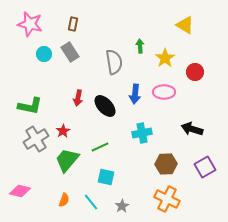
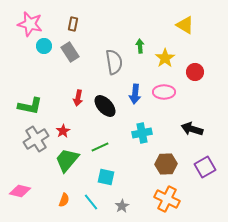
cyan circle: moved 8 px up
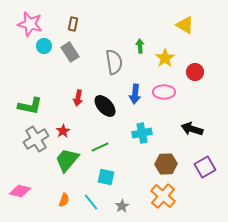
orange cross: moved 4 px left, 3 px up; rotated 15 degrees clockwise
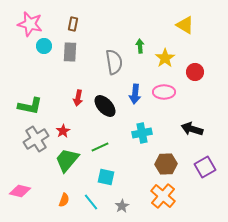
gray rectangle: rotated 36 degrees clockwise
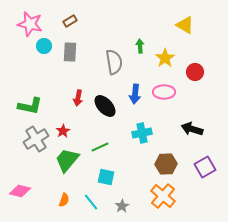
brown rectangle: moved 3 px left, 3 px up; rotated 48 degrees clockwise
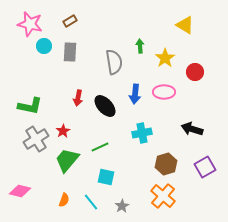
brown hexagon: rotated 15 degrees counterclockwise
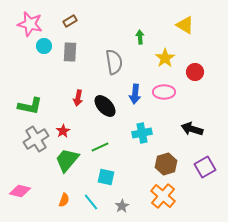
green arrow: moved 9 px up
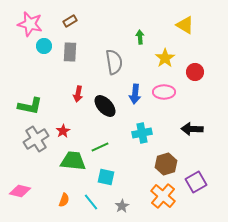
red arrow: moved 4 px up
black arrow: rotated 15 degrees counterclockwise
green trapezoid: moved 6 px right, 1 px down; rotated 56 degrees clockwise
purple square: moved 9 px left, 15 px down
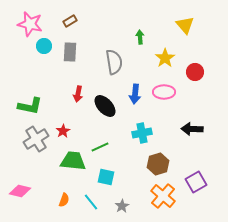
yellow triangle: rotated 18 degrees clockwise
brown hexagon: moved 8 px left
